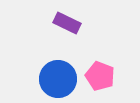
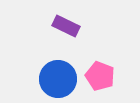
purple rectangle: moved 1 px left, 3 px down
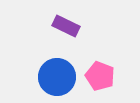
blue circle: moved 1 px left, 2 px up
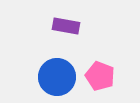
purple rectangle: rotated 16 degrees counterclockwise
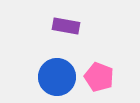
pink pentagon: moved 1 px left, 1 px down
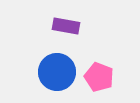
blue circle: moved 5 px up
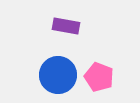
blue circle: moved 1 px right, 3 px down
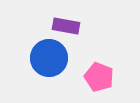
blue circle: moved 9 px left, 17 px up
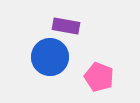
blue circle: moved 1 px right, 1 px up
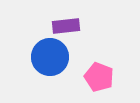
purple rectangle: rotated 16 degrees counterclockwise
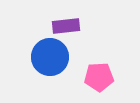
pink pentagon: rotated 24 degrees counterclockwise
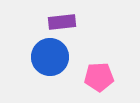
purple rectangle: moved 4 px left, 4 px up
